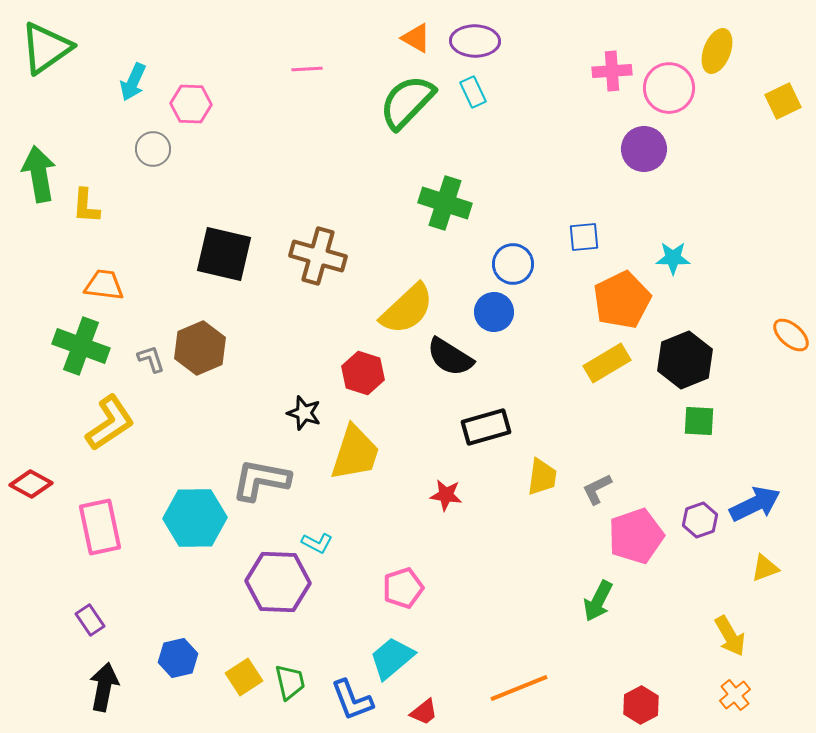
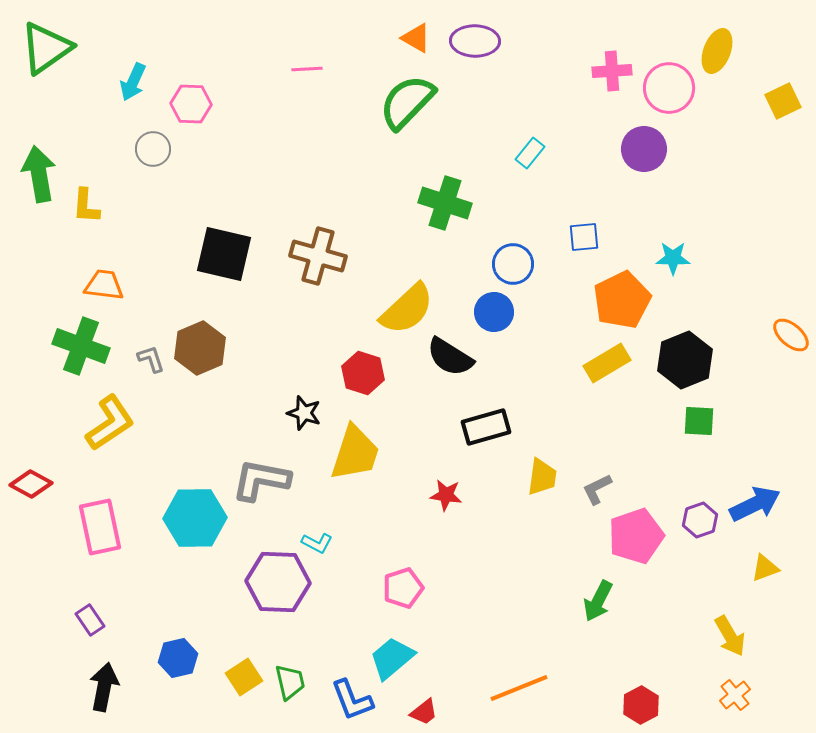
cyan rectangle at (473, 92): moved 57 px right, 61 px down; rotated 64 degrees clockwise
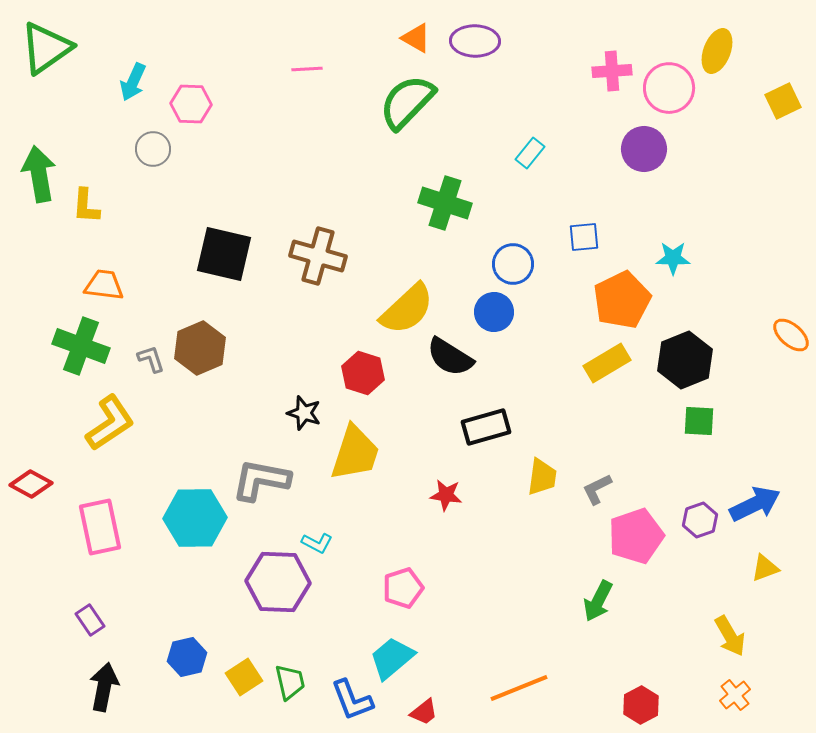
blue hexagon at (178, 658): moved 9 px right, 1 px up
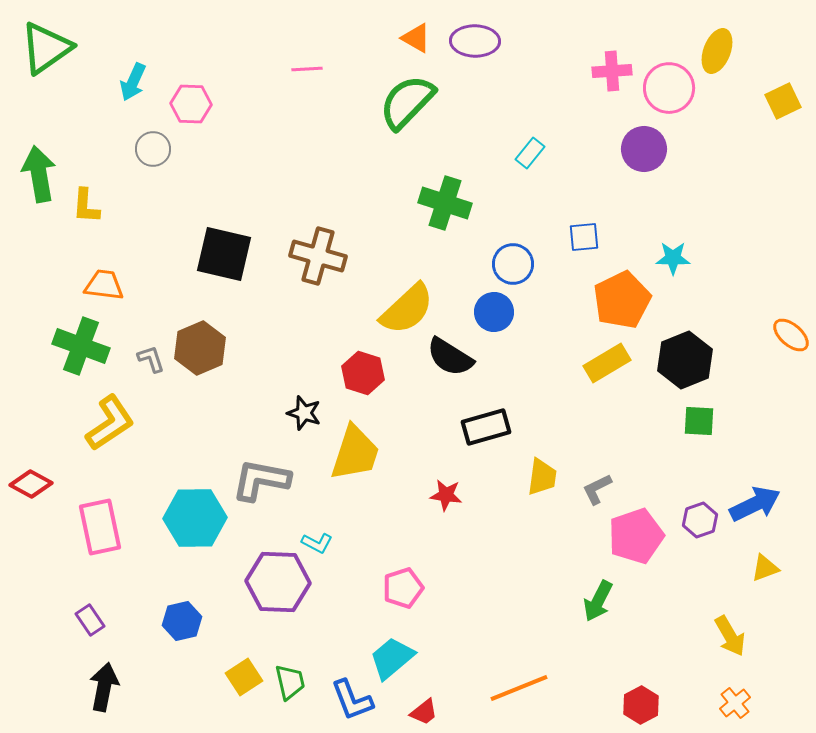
blue hexagon at (187, 657): moved 5 px left, 36 px up
orange cross at (735, 695): moved 8 px down
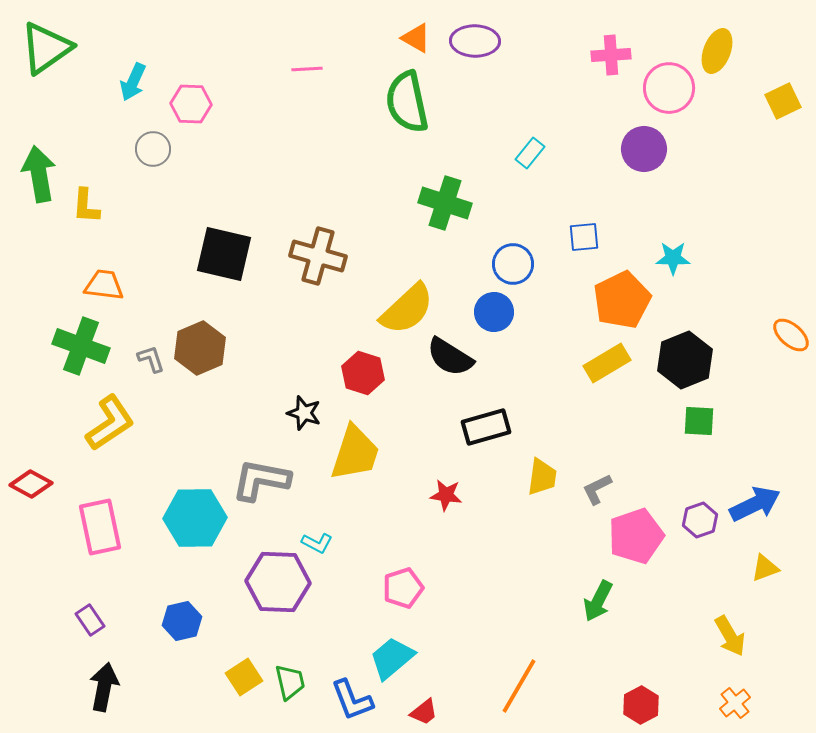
pink cross at (612, 71): moved 1 px left, 16 px up
green semicircle at (407, 102): rotated 56 degrees counterclockwise
orange line at (519, 688): moved 2 px up; rotated 38 degrees counterclockwise
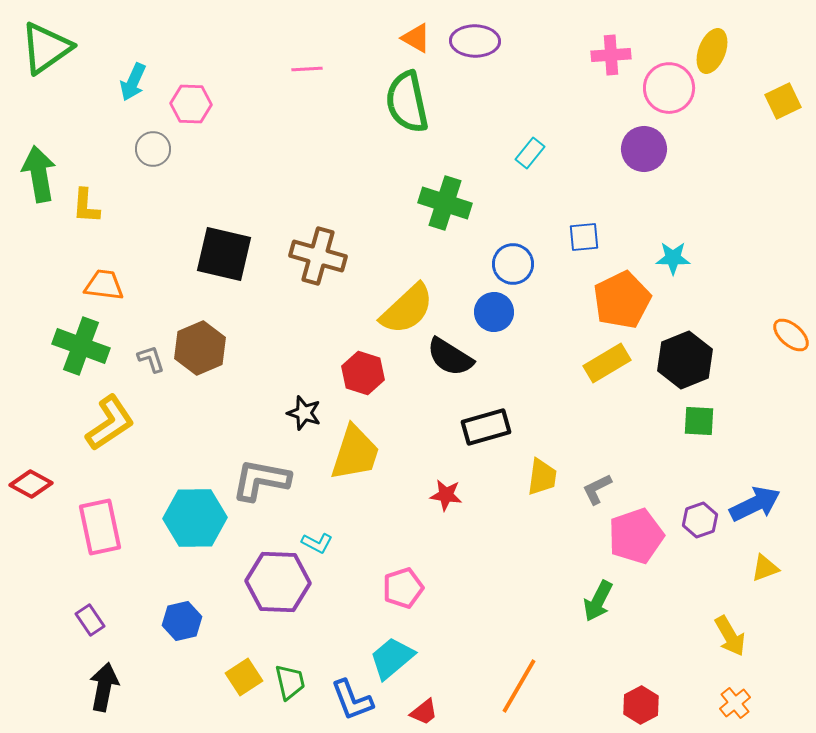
yellow ellipse at (717, 51): moved 5 px left
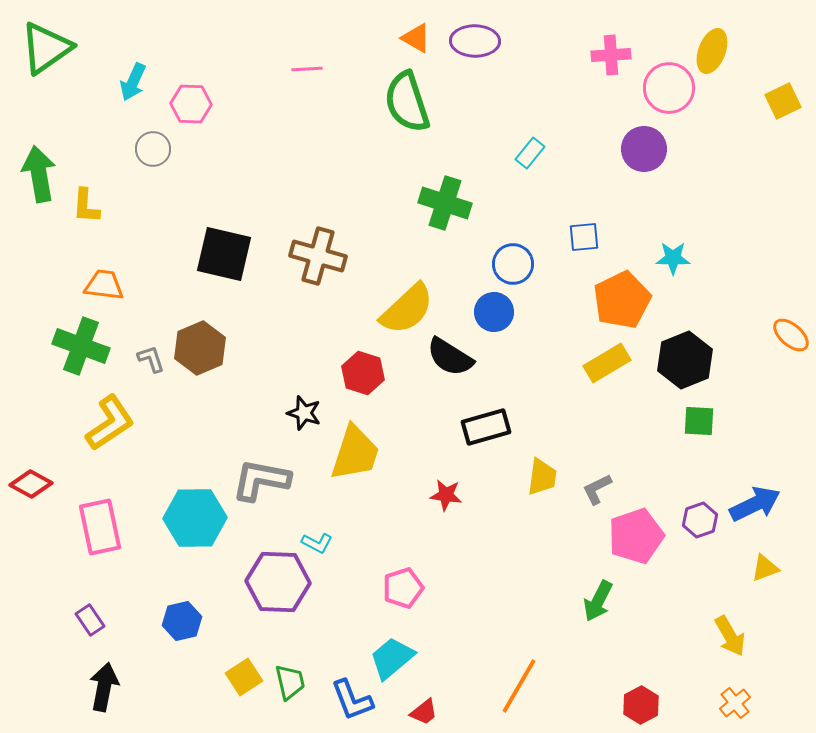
green semicircle at (407, 102): rotated 6 degrees counterclockwise
